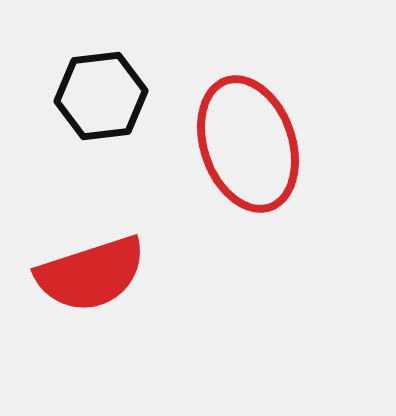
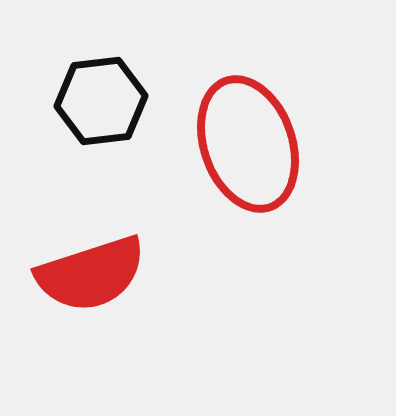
black hexagon: moved 5 px down
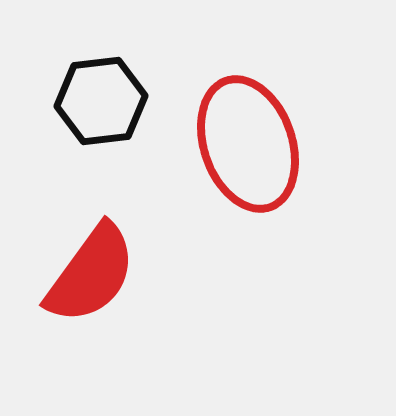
red semicircle: rotated 36 degrees counterclockwise
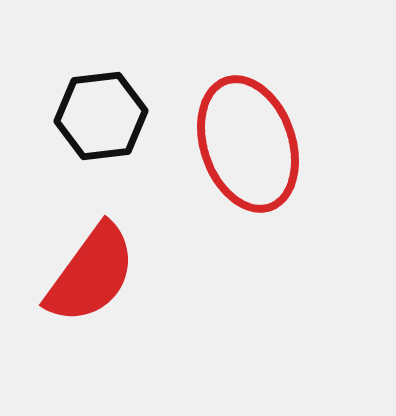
black hexagon: moved 15 px down
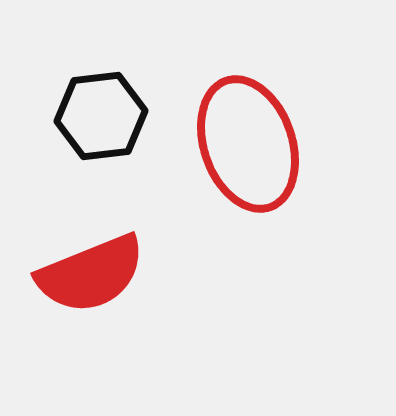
red semicircle: rotated 32 degrees clockwise
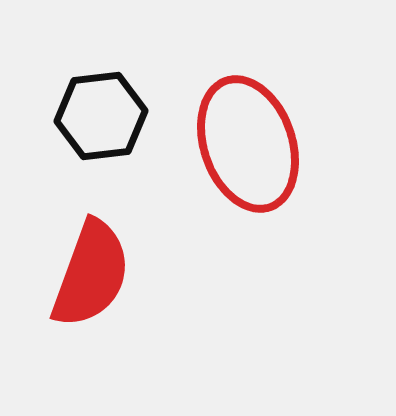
red semicircle: rotated 48 degrees counterclockwise
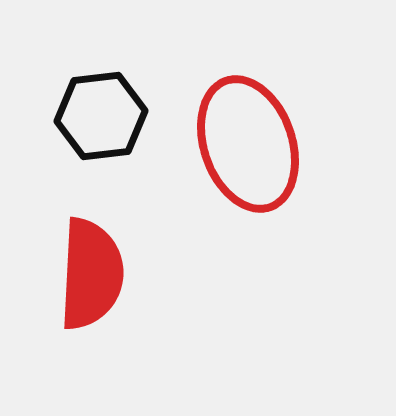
red semicircle: rotated 17 degrees counterclockwise
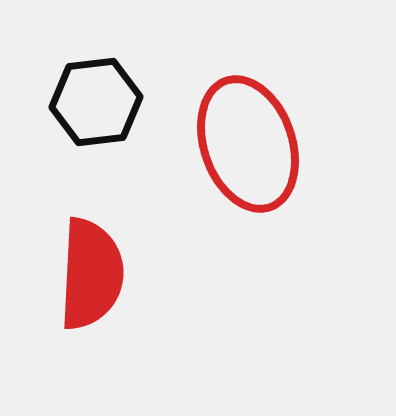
black hexagon: moved 5 px left, 14 px up
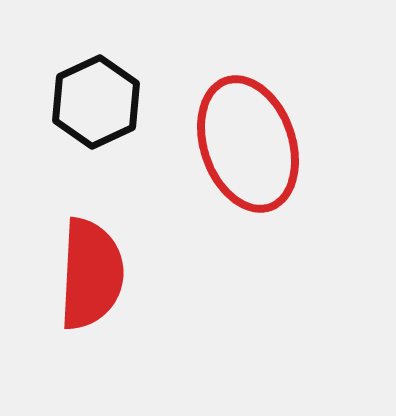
black hexagon: rotated 18 degrees counterclockwise
